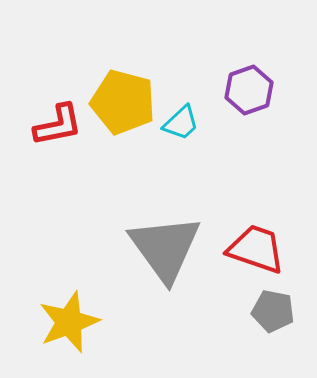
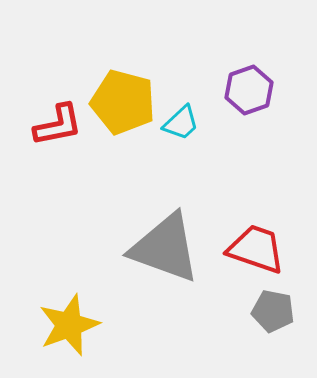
gray triangle: rotated 34 degrees counterclockwise
yellow star: moved 3 px down
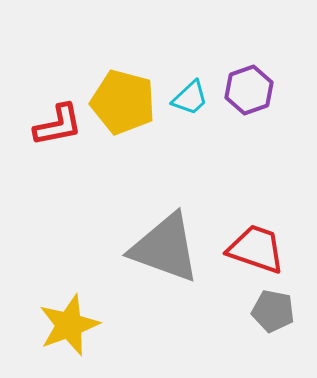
cyan trapezoid: moved 9 px right, 25 px up
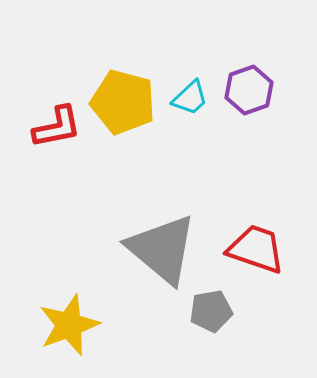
red L-shape: moved 1 px left, 2 px down
gray triangle: moved 3 px left, 1 px down; rotated 20 degrees clockwise
gray pentagon: moved 62 px left; rotated 21 degrees counterclockwise
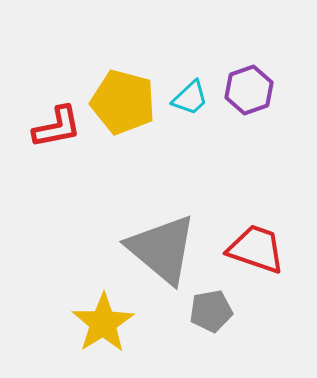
yellow star: moved 34 px right, 2 px up; rotated 12 degrees counterclockwise
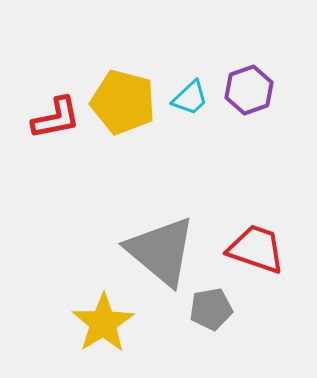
red L-shape: moved 1 px left, 9 px up
gray triangle: moved 1 px left, 2 px down
gray pentagon: moved 2 px up
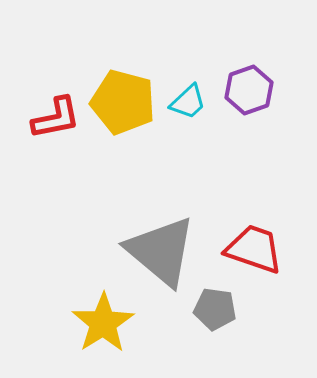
cyan trapezoid: moved 2 px left, 4 px down
red trapezoid: moved 2 px left
gray pentagon: moved 4 px right; rotated 18 degrees clockwise
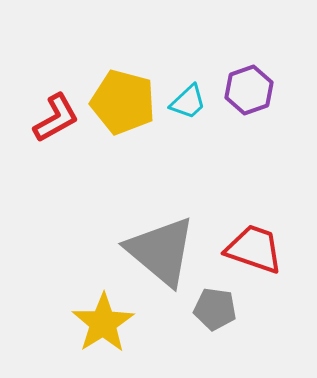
red L-shape: rotated 18 degrees counterclockwise
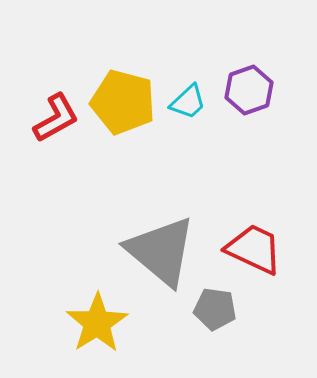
red trapezoid: rotated 6 degrees clockwise
yellow star: moved 6 px left
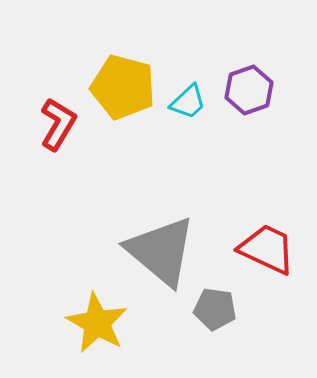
yellow pentagon: moved 15 px up
red L-shape: moved 2 px right, 6 px down; rotated 30 degrees counterclockwise
red trapezoid: moved 13 px right
yellow star: rotated 10 degrees counterclockwise
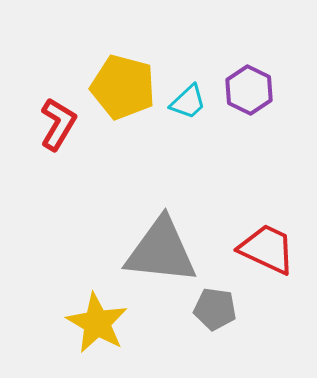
purple hexagon: rotated 15 degrees counterclockwise
gray triangle: rotated 34 degrees counterclockwise
